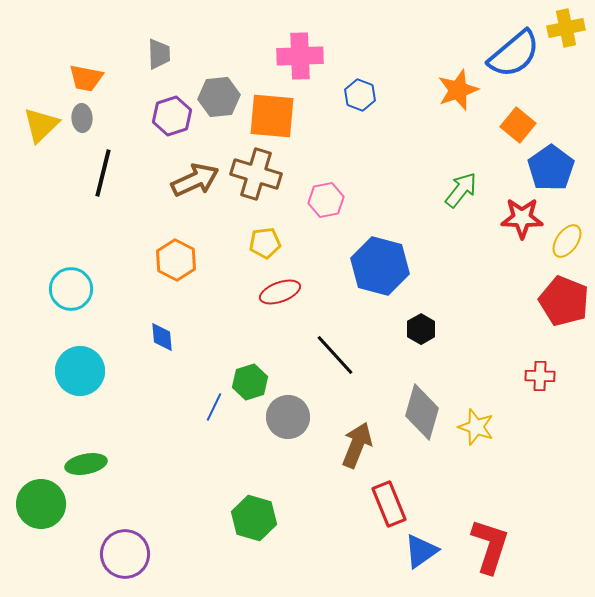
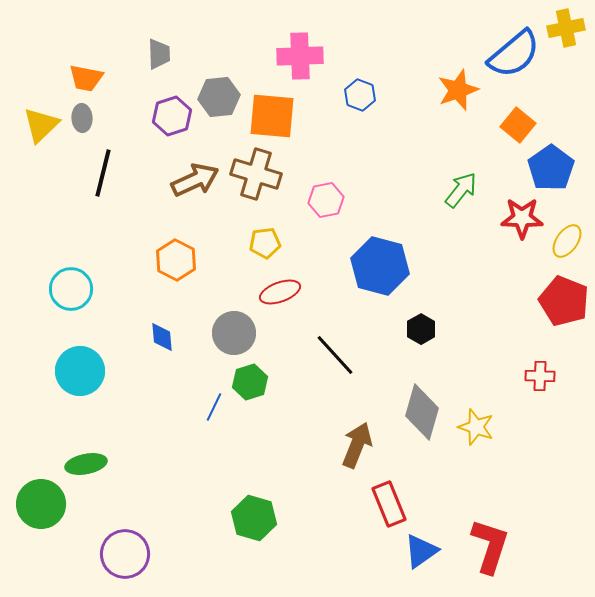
gray circle at (288, 417): moved 54 px left, 84 px up
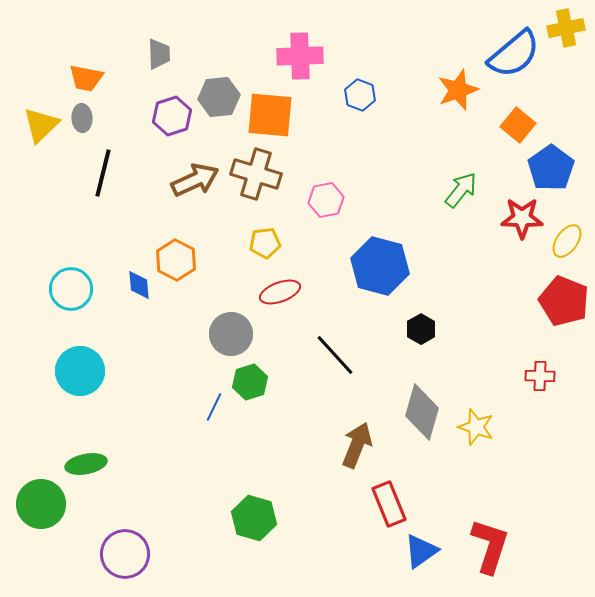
orange square at (272, 116): moved 2 px left, 1 px up
gray circle at (234, 333): moved 3 px left, 1 px down
blue diamond at (162, 337): moved 23 px left, 52 px up
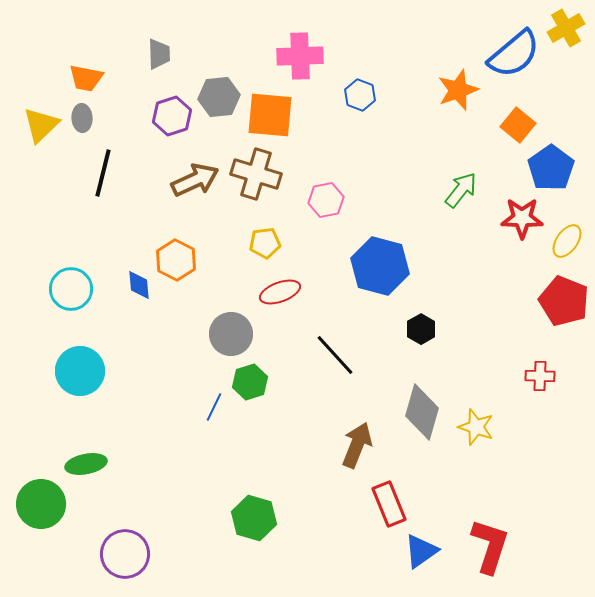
yellow cross at (566, 28): rotated 18 degrees counterclockwise
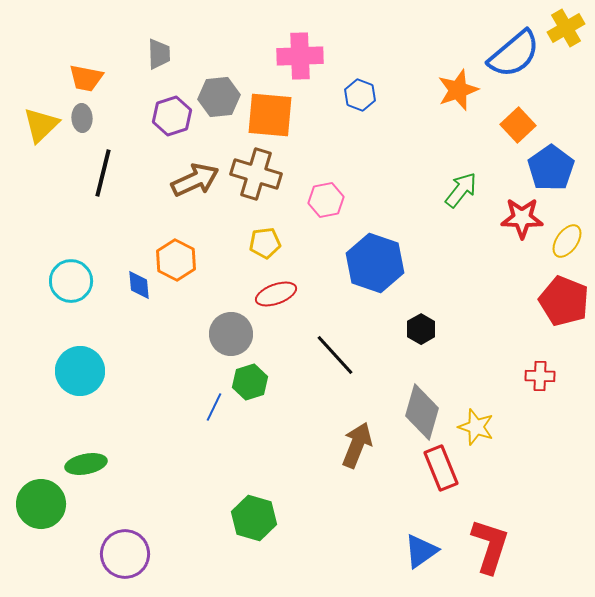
orange square at (518, 125): rotated 8 degrees clockwise
blue hexagon at (380, 266): moved 5 px left, 3 px up; rotated 4 degrees clockwise
cyan circle at (71, 289): moved 8 px up
red ellipse at (280, 292): moved 4 px left, 2 px down
red rectangle at (389, 504): moved 52 px right, 36 px up
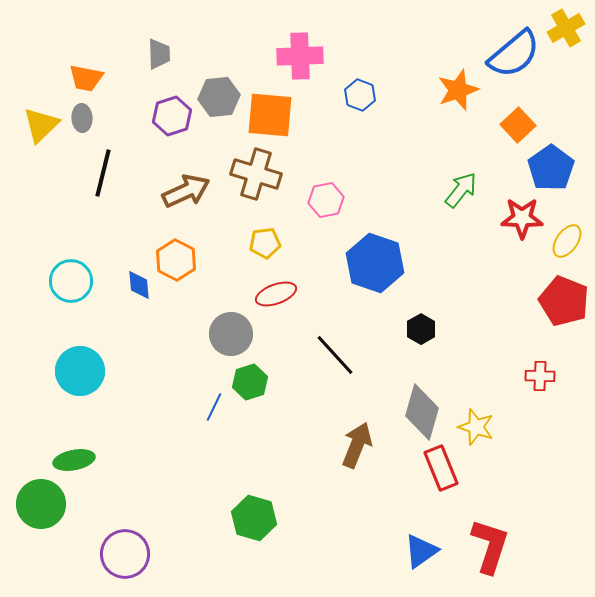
brown arrow at (195, 180): moved 9 px left, 11 px down
green ellipse at (86, 464): moved 12 px left, 4 px up
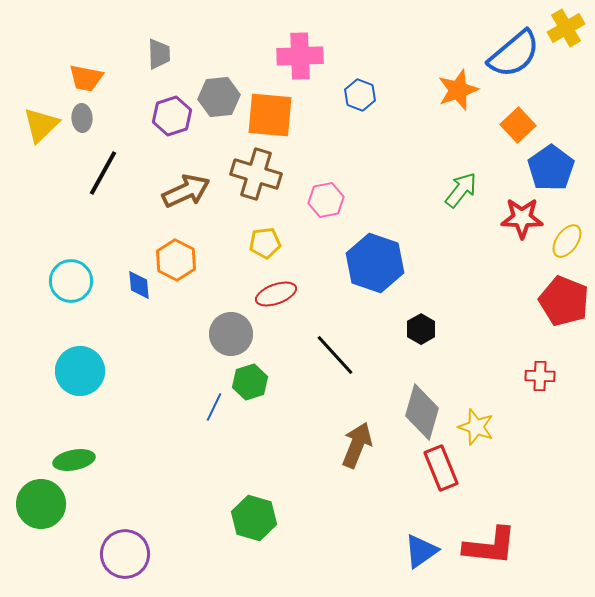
black line at (103, 173): rotated 15 degrees clockwise
red L-shape at (490, 546): rotated 78 degrees clockwise
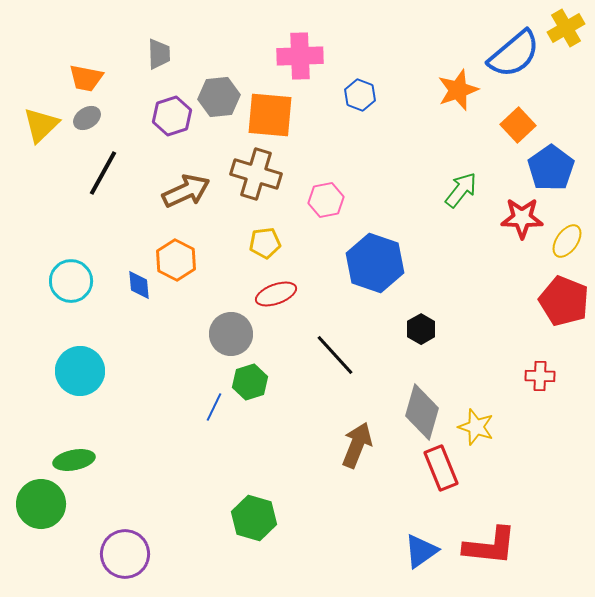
gray ellipse at (82, 118): moved 5 px right; rotated 60 degrees clockwise
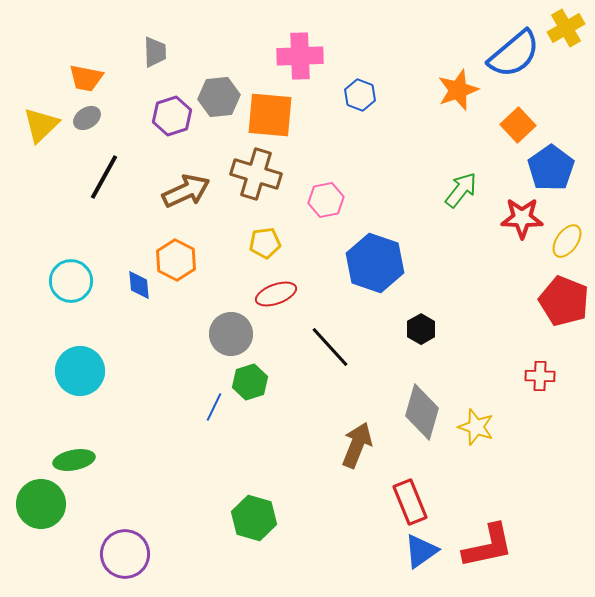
gray trapezoid at (159, 54): moved 4 px left, 2 px up
black line at (103, 173): moved 1 px right, 4 px down
black line at (335, 355): moved 5 px left, 8 px up
red rectangle at (441, 468): moved 31 px left, 34 px down
red L-shape at (490, 546): moved 2 px left; rotated 18 degrees counterclockwise
